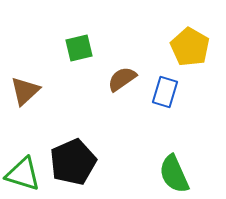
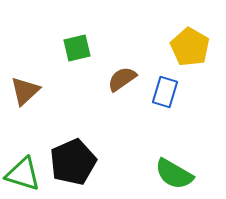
green square: moved 2 px left
green semicircle: rotated 36 degrees counterclockwise
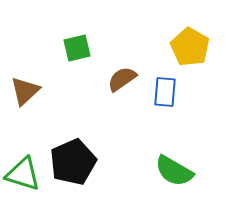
blue rectangle: rotated 12 degrees counterclockwise
green semicircle: moved 3 px up
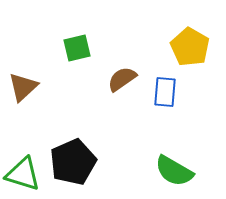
brown triangle: moved 2 px left, 4 px up
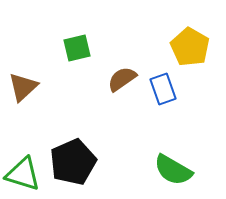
blue rectangle: moved 2 px left, 3 px up; rotated 24 degrees counterclockwise
green semicircle: moved 1 px left, 1 px up
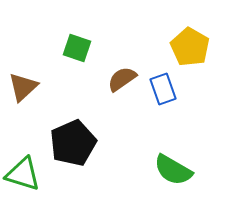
green square: rotated 32 degrees clockwise
black pentagon: moved 19 px up
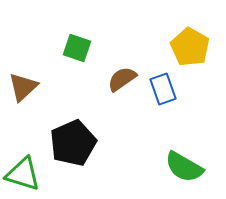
green semicircle: moved 11 px right, 3 px up
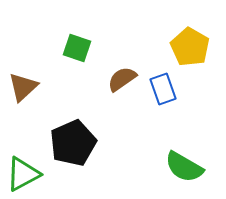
green triangle: rotated 45 degrees counterclockwise
